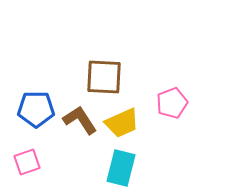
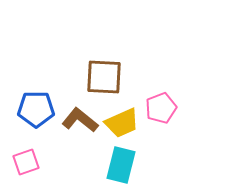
pink pentagon: moved 11 px left, 5 px down
brown L-shape: rotated 18 degrees counterclockwise
pink square: moved 1 px left
cyan rectangle: moved 3 px up
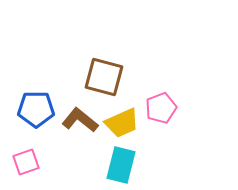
brown square: rotated 12 degrees clockwise
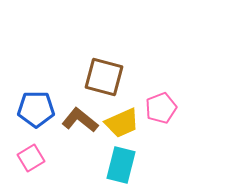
pink square: moved 5 px right, 4 px up; rotated 12 degrees counterclockwise
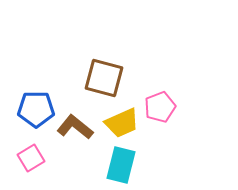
brown square: moved 1 px down
pink pentagon: moved 1 px left, 1 px up
brown L-shape: moved 5 px left, 7 px down
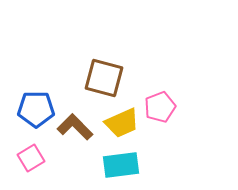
brown L-shape: rotated 6 degrees clockwise
cyan rectangle: rotated 69 degrees clockwise
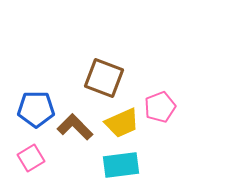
brown square: rotated 6 degrees clockwise
